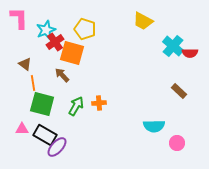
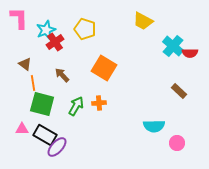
orange square: moved 32 px right, 15 px down; rotated 15 degrees clockwise
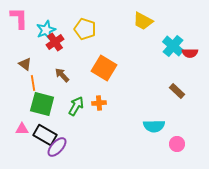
brown rectangle: moved 2 px left
pink circle: moved 1 px down
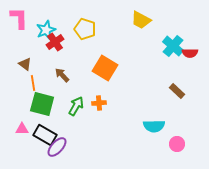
yellow trapezoid: moved 2 px left, 1 px up
orange square: moved 1 px right
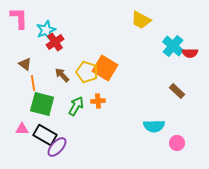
yellow pentagon: moved 2 px right, 43 px down
orange cross: moved 1 px left, 2 px up
pink circle: moved 1 px up
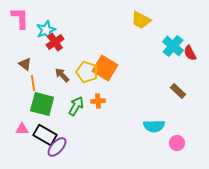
pink L-shape: moved 1 px right
red semicircle: rotated 63 degrees clockwise
brown rectangle: moved 1 px right
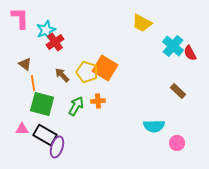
yellow trapezoid: moved 1 px right, 3 px down
purple ellipse: rotated 25 degrees counterclockwise
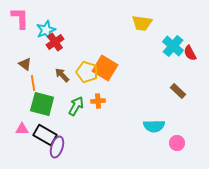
yellow trapezoid: rotated 20 degrees counterclockwise
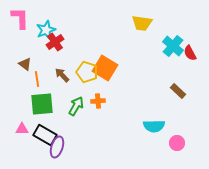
orange line: moved 4 px right, 4 px up
green square: rotated 20 degrees counterclockwise
